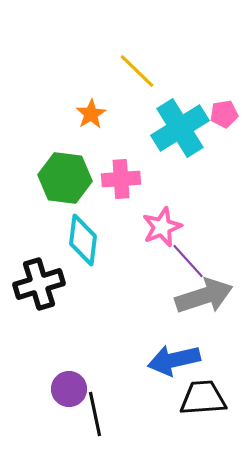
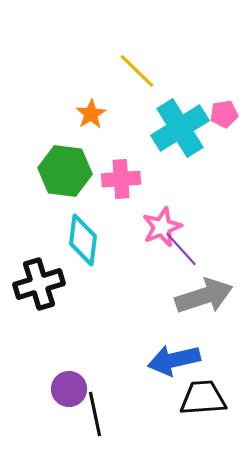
green hexagon: moved 7 px up
purple line: moved 7 px left, 12 px up
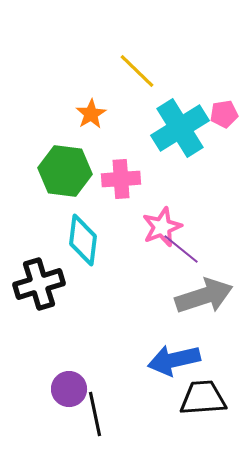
purple line: rotated 9 degrees counterclockwise
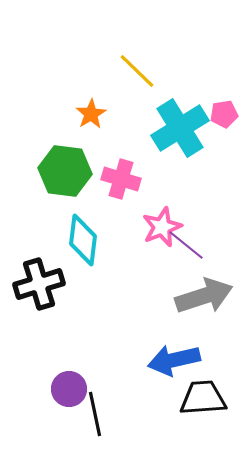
pink cross: rotated 21 degrees clockwise
purple line: moved 5 px right, 4 px up
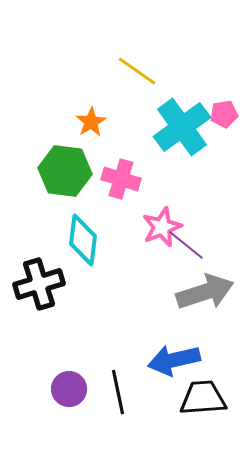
yellow line: rotated 9 degrees counterclockwise
orange star: moved 8 px down
cyan cross: moved 2 px right, 1 px up; rotated 4 degrees counterclockwise
gray arrow: moved 1 px right, 4 px up
black line: moved 23 px right, 22 px up
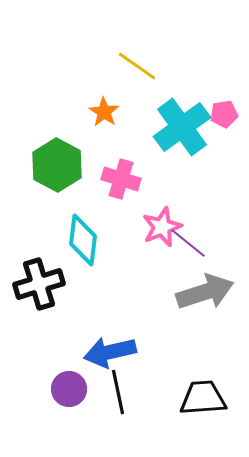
yellow line: moved 5 px up
orange star: moved 13 px right, 10 px up; rotated 8 degrees counterclockwise
green hexagon: moved 8 px left, 6 px up; rotated 21 degrees clockwise
purple line: moved 2 px right, 2 px up
blue arrow: moved 64 px left, 8 px up
